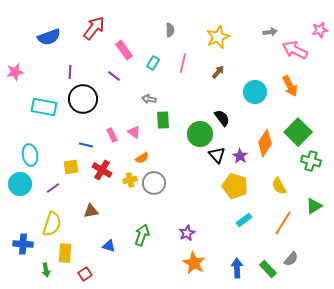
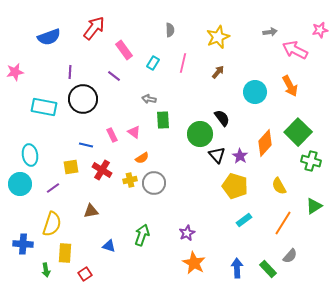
orange diamond at (265, 143): rotated 8 degrees clockwise
gray semicircle at (291, 259): moved 1 px left, 3 px up
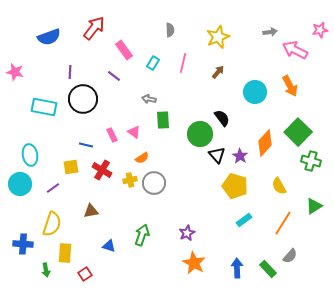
pink star at (15, 72): rotated 24 degrees clockwise
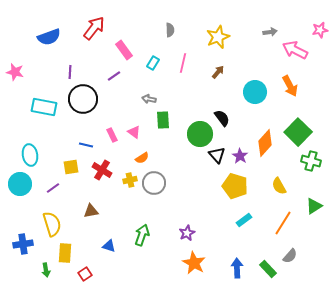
purple line at (114, 76): rotated 72 degrees counterclockwise
yellow semicircle at (52, 224): rotated 35 degrees counterclockwise
blue cross at (23, 244): rotated 12 degrees counterclockwise
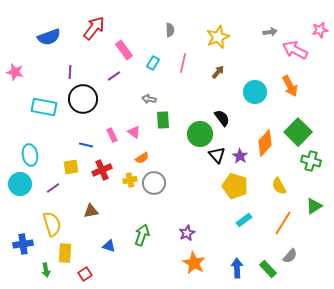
red cross at (102, 170): rotated 36 degrees clockwise
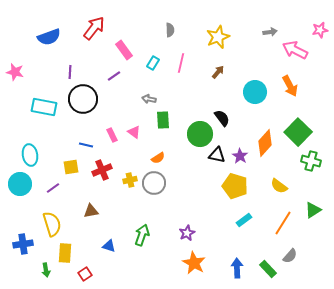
pink line at (183, 63): moved 2 px left
black triangle at (217, 155): rotated 36 degrees counterclockwise
orange semicircle at (142, 158): moved 16 px right
yellow semicircle at (279, 186): rotated 24 degrees counterclockwise
green triangle at (314, 206): moved 1 px left, 4 px down
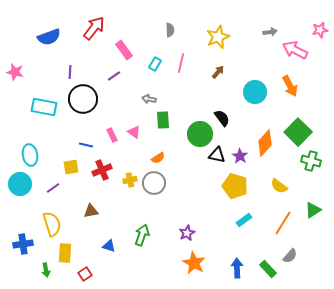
cyan rectangle at (153, 63): moved 2 px right, 1 px down
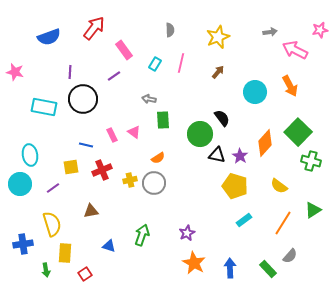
blue arrow at (237, 268): moved 7 px left
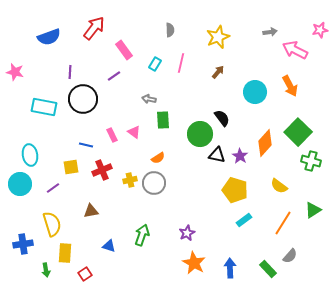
yellow pentagon at (235, 186): moved 4 px down
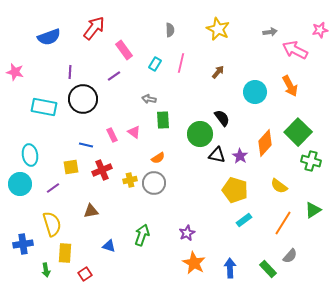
yellow star at (218, 37): moved 8 px up; rotated 25 degrees counterclockwise
